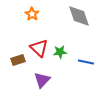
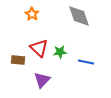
brown rectangle: rotated 24 degrees clockwise
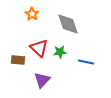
gray diamond: moved 11 px left, 8 px down
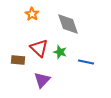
green star: rotated 24 degrees clockwise
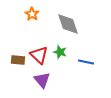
red triangle: moved 7 px down
purple triangle: rotated 24 degrees counterclockwise
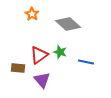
gray diamond: rotated 30 degrees counterclockwise
red triangle: rotated 42 degrees clockwise
brown rectangle: moved 8 px down
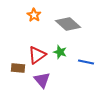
orange star: moved 2 px right, 1 px down
red triangle: moved 2 px left
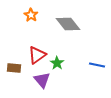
orange star: moved 3 px left
gray diamond: rotated 10 degrees clockwise
green star: moved 3 px left, 11 px down; rotated 16 degrees clockwise
blue line: moved 11 px right, 3 px down
brown rectangle: moved 4 px left
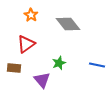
red triangle: moved 11 px left, 11 px up
green star: moved 2 px right; rotated 16 degrees clockwise
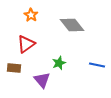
gray diamond: moved 4 px right, 1 px down
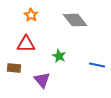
gray diamond: moved 3 px right, 5 px up
red triangle: rotated 36 degrees clockwise
green star: moved 7 px up; rotated 24 degrees counterclockwise
